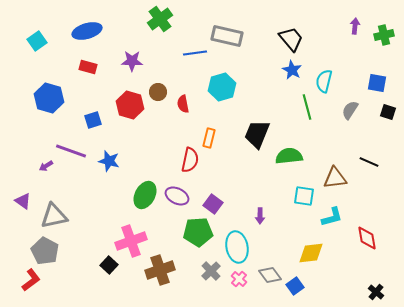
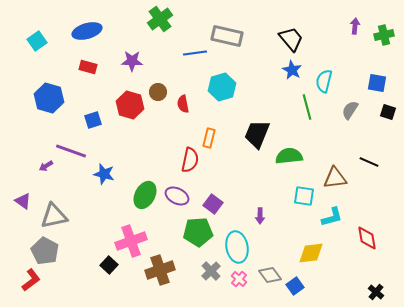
blue star at (109, 161): moved 5 px left, 13 px down
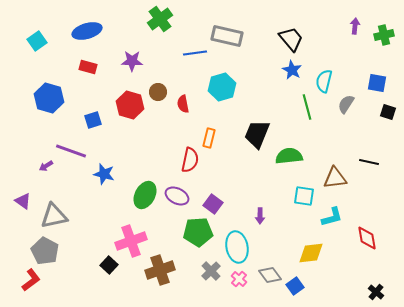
gray semicircle at (350, 110): moved 4 px left, 6 px up
black line at (369, 162): rotated 12 degrees counterclockwise
